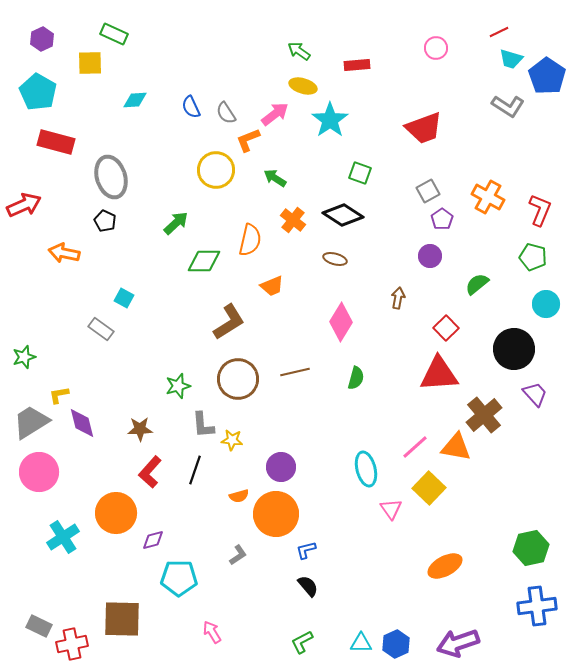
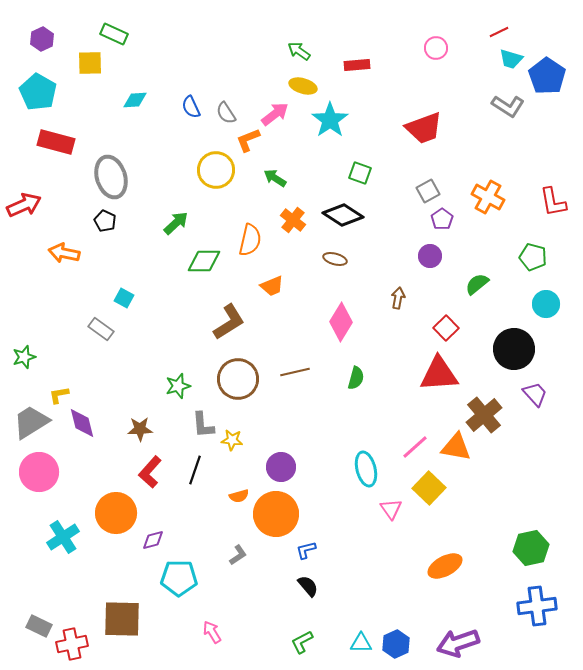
red L-shape at (540, 210): moved 13 px right, 8 px up; rotated 148 degrees clockwise
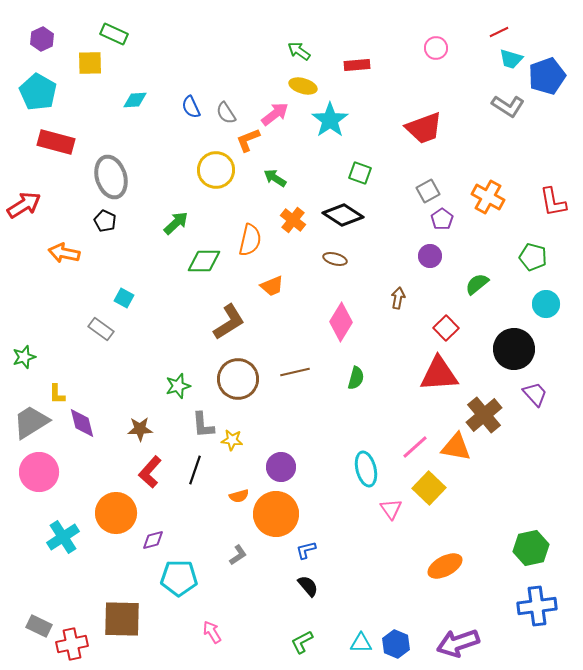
blue pentagon at (547, 76): rotated 18 degrees clockwise
red arrow at (24, 205): rotated 8 degrees counterclockwise
yellow L-shape at (59, 395): moved 2 px left, 1 px up; rotated 80 degrees counterclockwise
blue hexagon at (396, 644): rotated 12 degrees counterclockwise
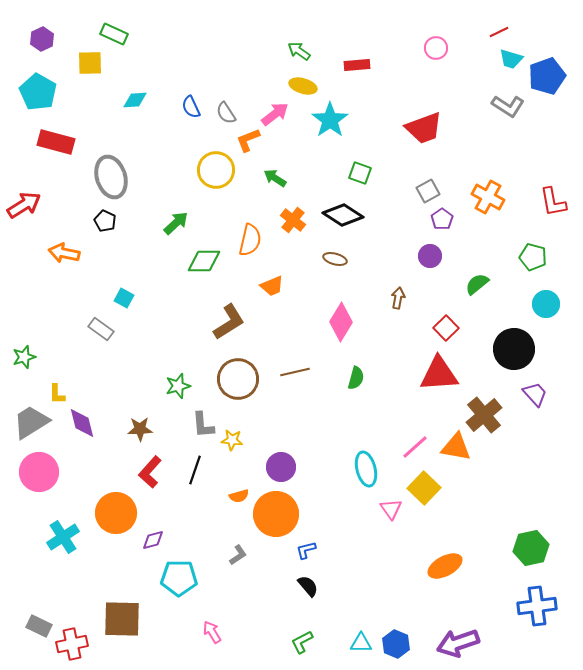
yellow square at (429, 488): moved 5 px left
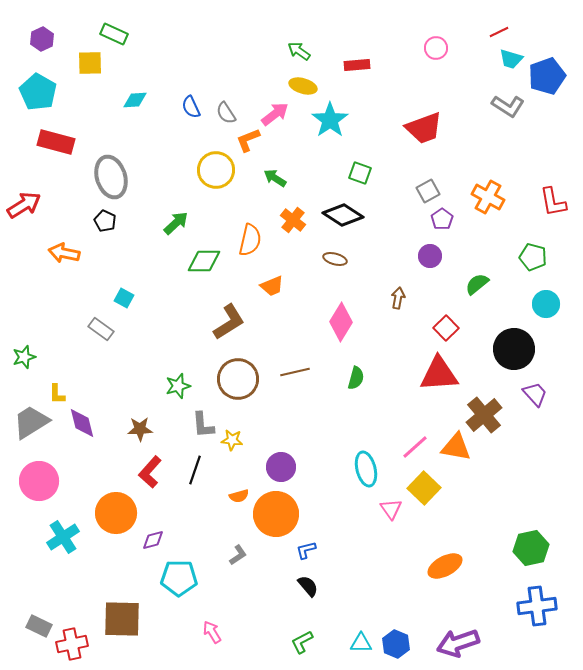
pink circle at (39, 472): moved 9 px down
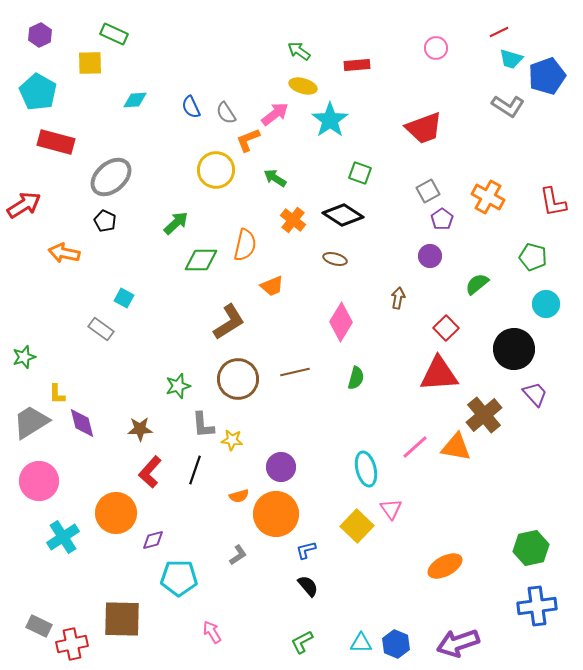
purple hexagon at (42, 39): moved 2 px left, 4 px up
gray ellipse at (111, 177): rotated 66 degrees clockwise
orange semicircle at (250, 240): moved 5 px left, 5 px down
green diamond at (204, 261): moved 3 px left, 1 px up
yellow square at (424, 488): moved 67 px left, 38 px down
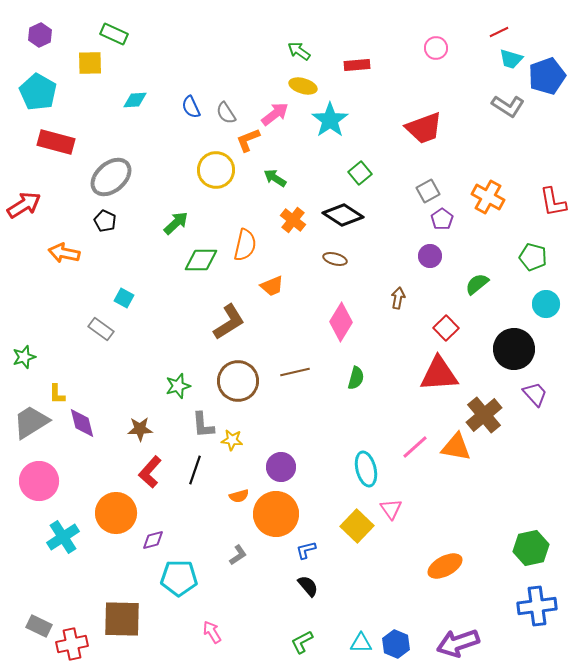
green square at (360, 173): rotated 30 degrees clockwise
brown circle at (238, 379): moved 2 px down
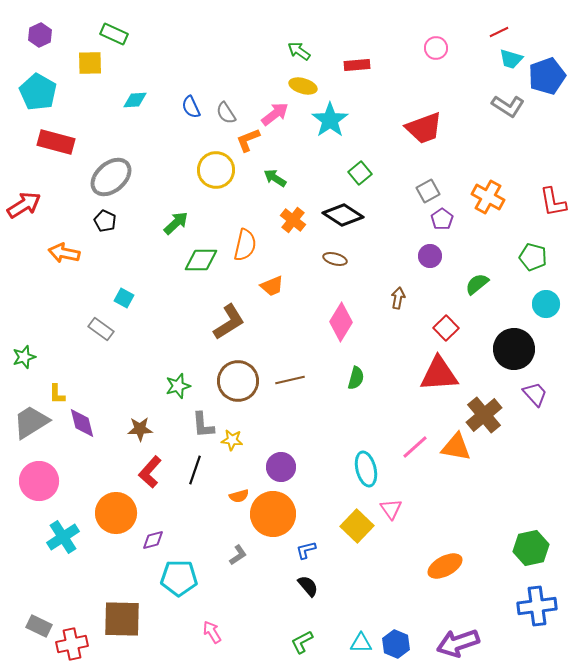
brown line at (295, 372): moved 5 px left, 8 px down
orange circle at (276, 514): moved 3 px left
